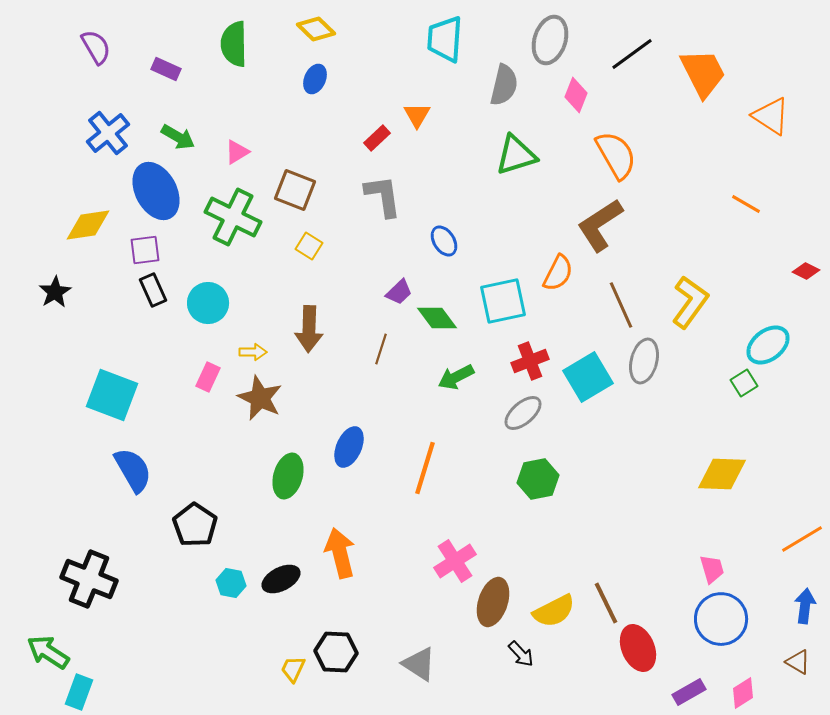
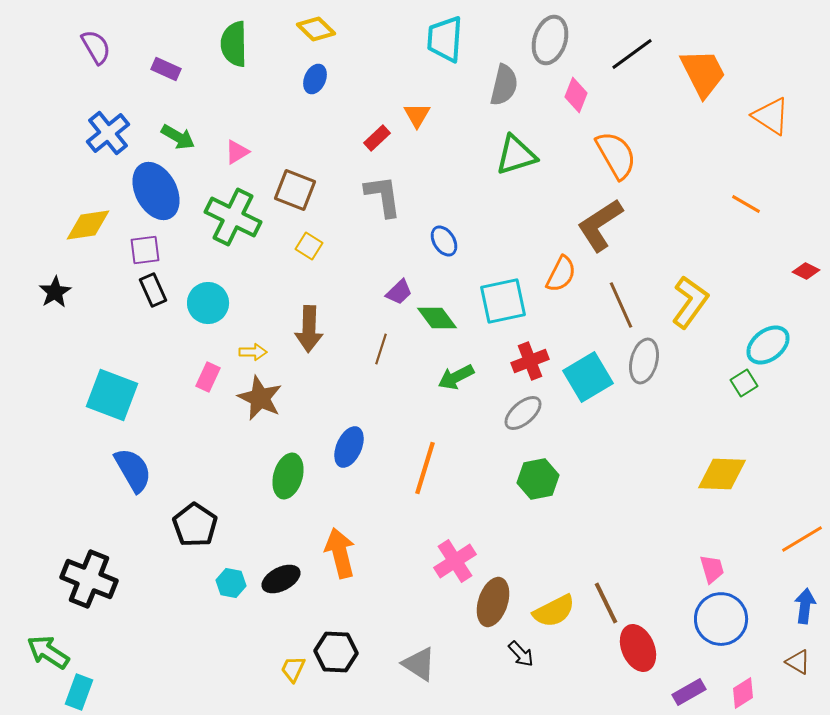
orange semicircle at (558, 273): moved 3 px right, 1 px down
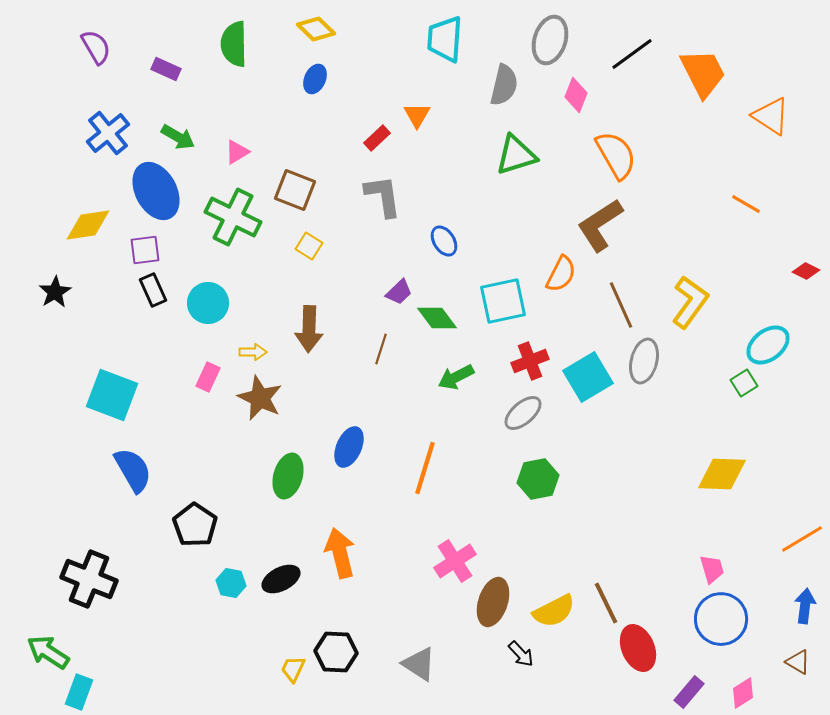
purple rectangle at (689, 692): rotated 20 degrees counterclockwise
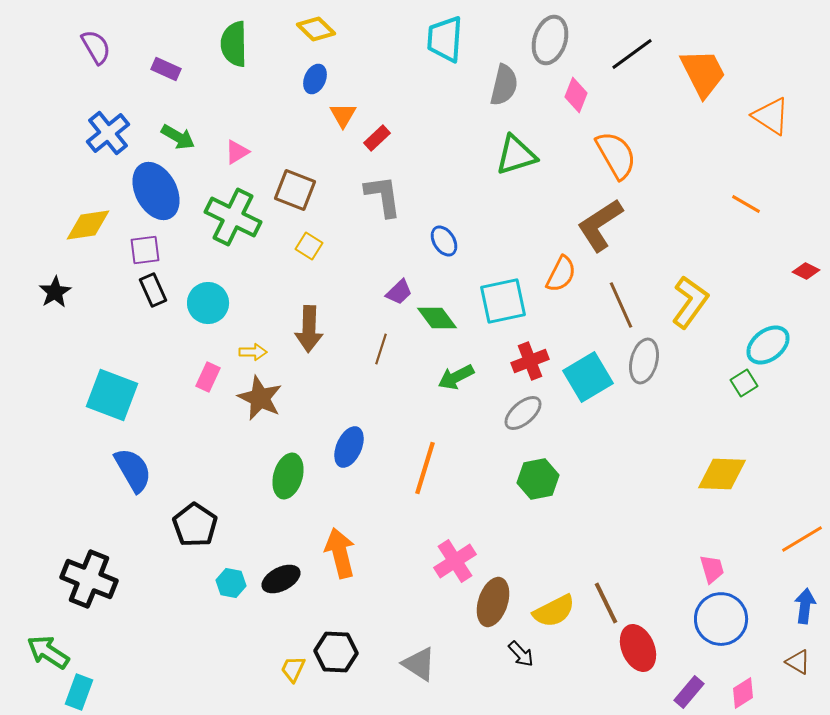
orange triangle at (417, 115): moved 74 px left
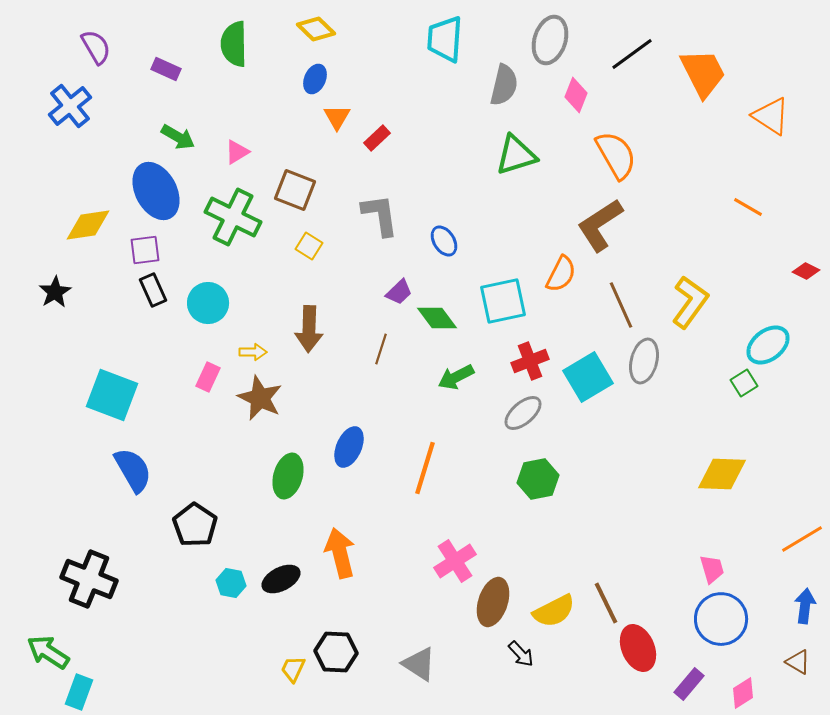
orange triangle at (343, 115): moved 6 px left, 2 px down
blue cross at (108, 133): moved 38 px left, 27 px up
gray L-shape at (383, 196): moved 3 px left, 19 px down
orange line at (746, 204): moved 2 px right, 3 px down
purple rectangle at (689, 692): moved 8 px up
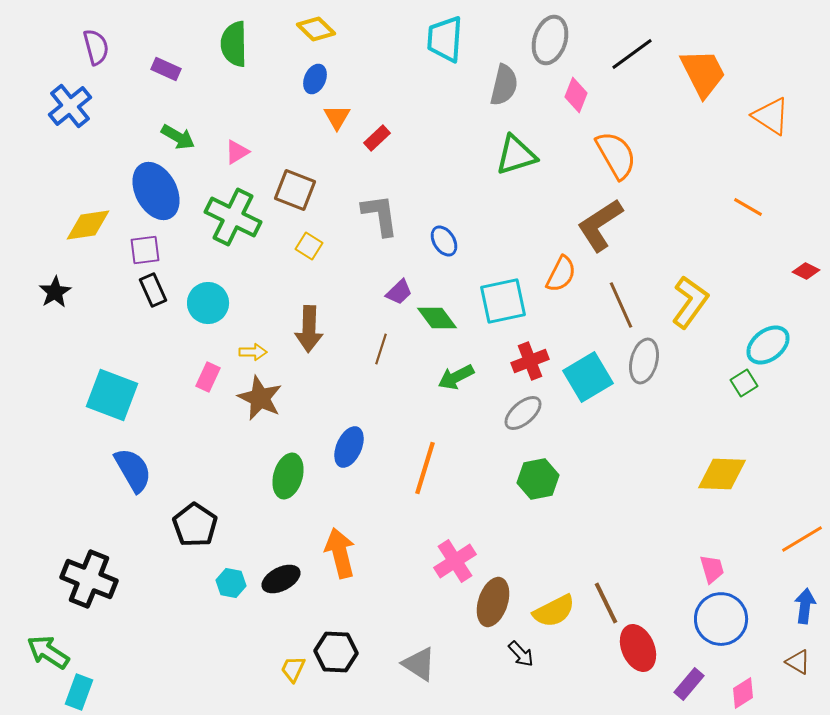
purple semicircle at (96, 47): rotated 15 degrees clockwise
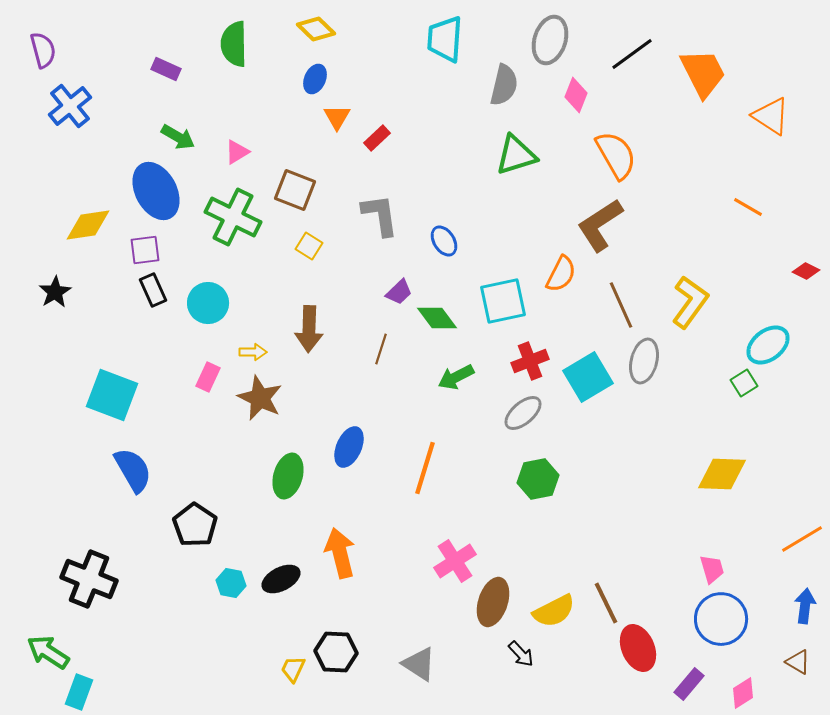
purple semicircle at (96, 47): moved 53 px left, 3 px down
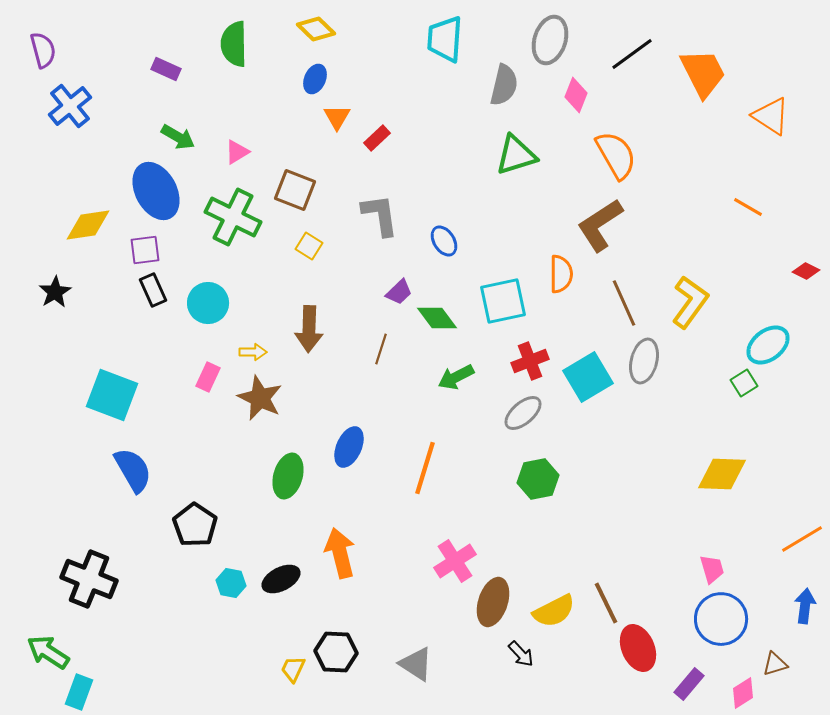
orange semicircle at (561, 274): rotated 27 degrees counterclockwise
brown line at (621, 305): moved 3 px right, 2 px up
brown triangle at (798, 662): moved 23 px left, 2 px down; rotated 48 degrees counterclockwise
gray triangle at (419, 664): moved 3 px left
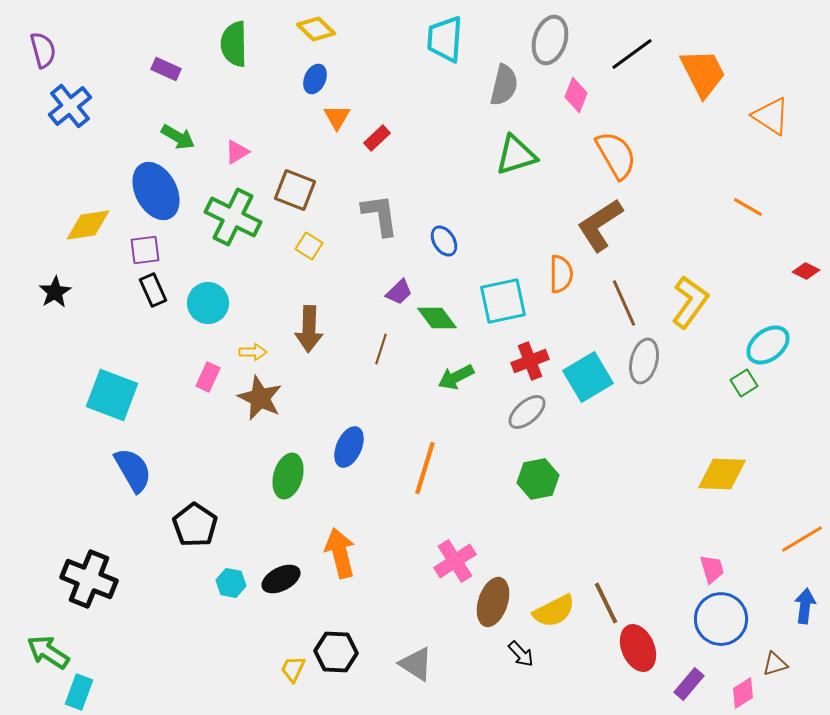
gray ellipse at (523, 413): moved 4 px right, 1 px up
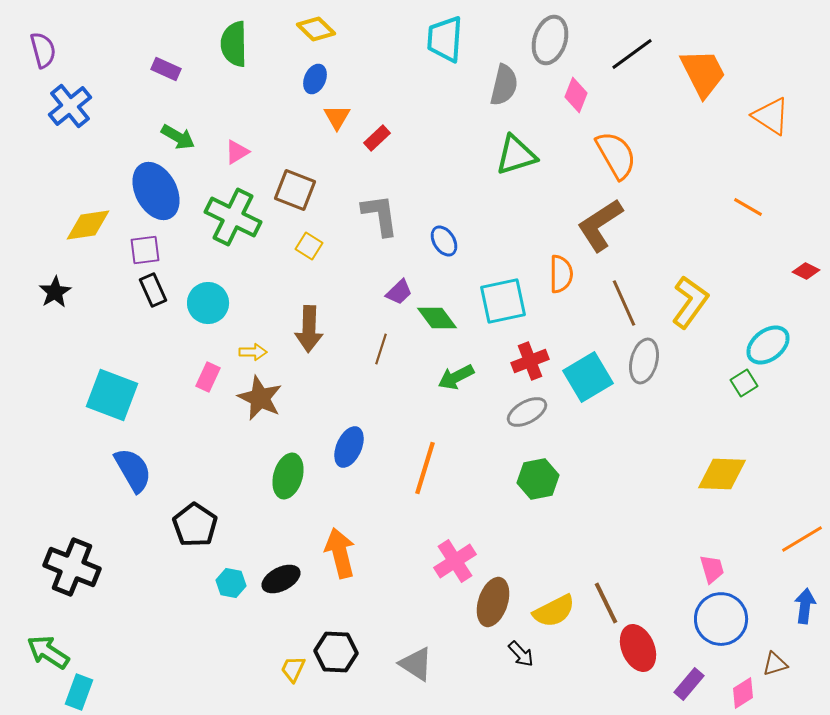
gray ellipse at (527, 412): rotated 12 degrees clockwise
black cross at (89, 579): moved 17 px left, 12 px up
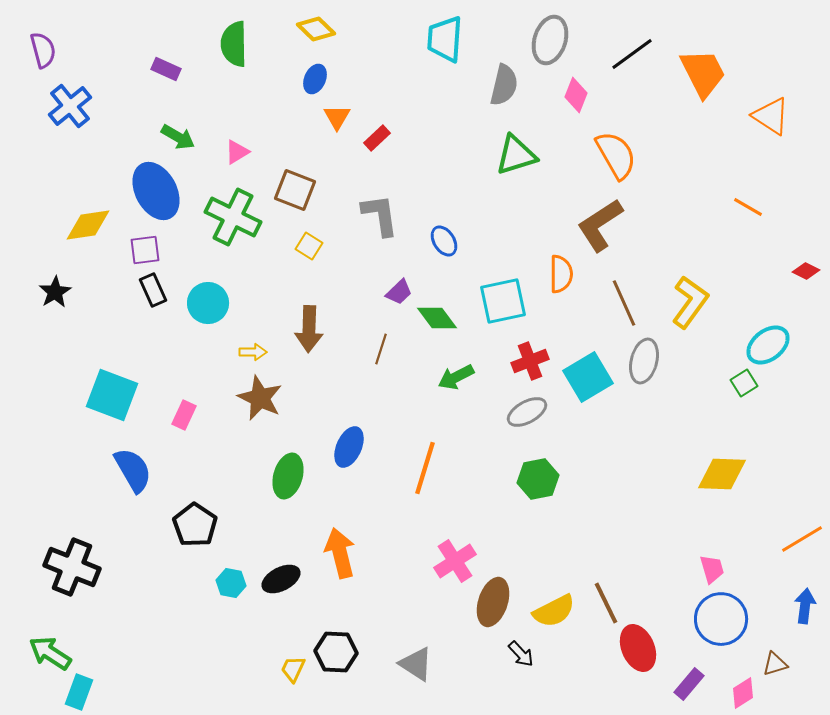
pink rectangle at (208, 377): moved 24 px left, 38 px down
green arrow at (48, 652): moved 2 px right, 1 px down
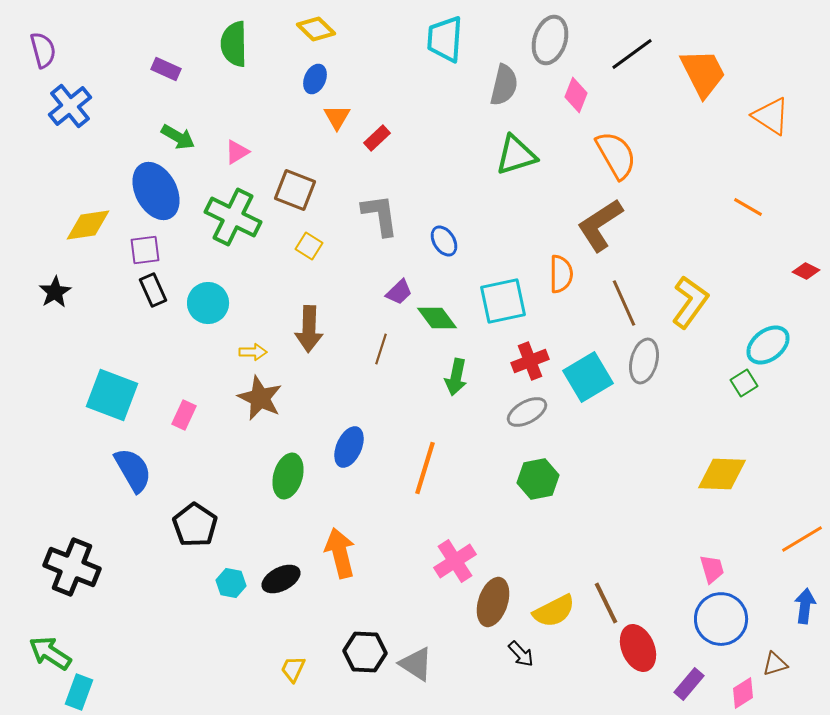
green arrow at (456, 377): rotated 51 degrees counterclockwise
black hexagon at (336, 652): moved 29 px right
